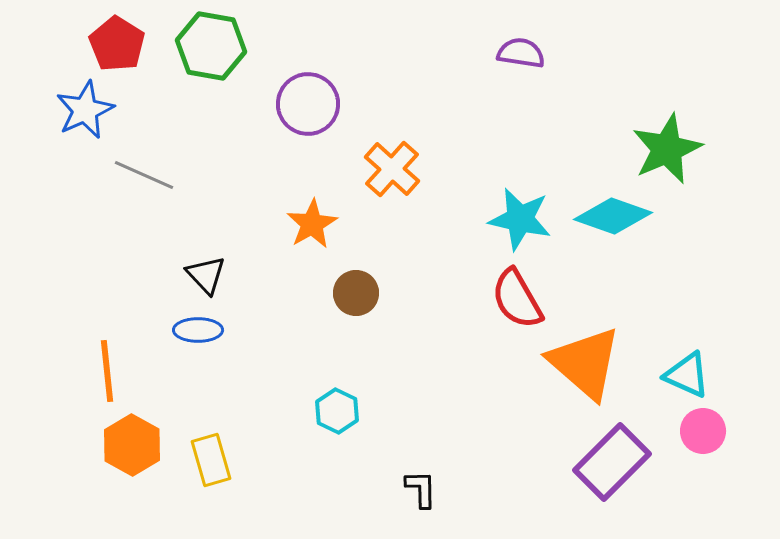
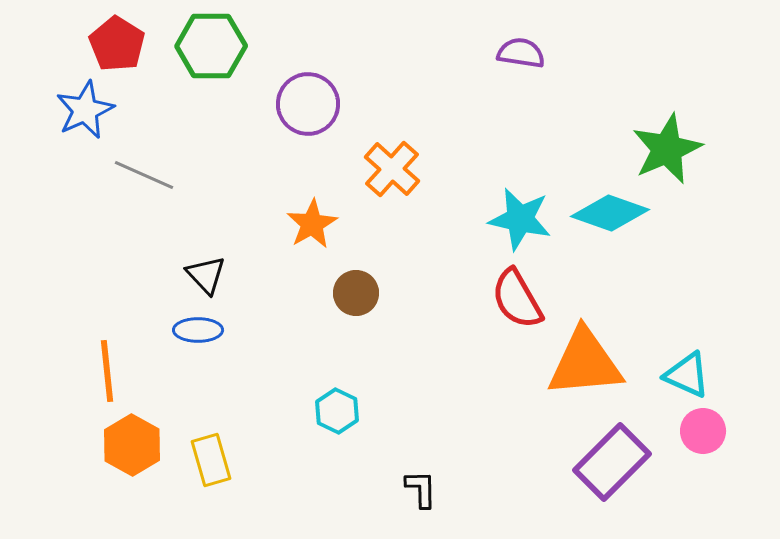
green hexagon: rotated 10 degrees counterclockwise
cyan diamond: moved 3 px left, 3 px up
orange triangle: rotated 46 degrees counterclockwise
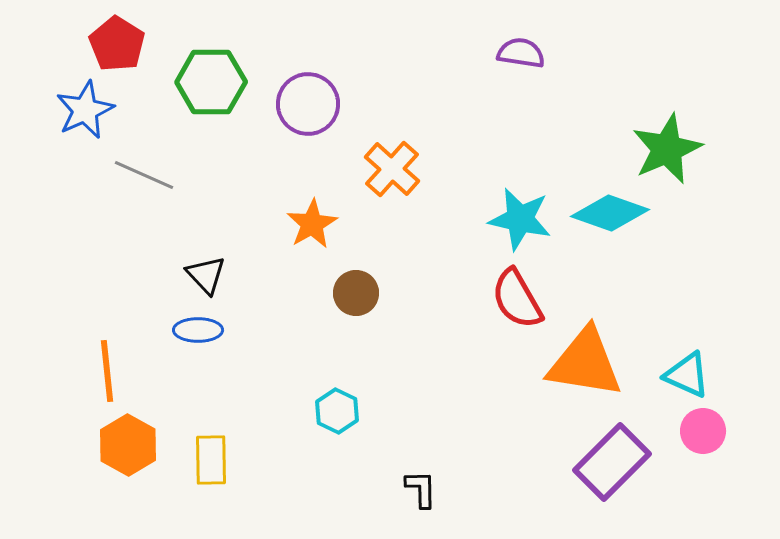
green hexagon: moved 36 px down
orange triangle: rotated 14 degrees clockwise
orange hexagon: moved 4 px left
yellow rectangle: rotated 15 degrees clockwise
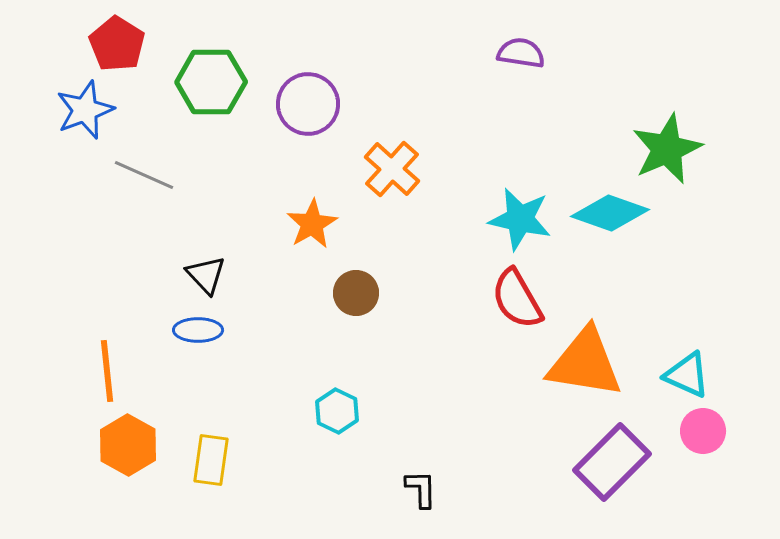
blue star: rotated 4 degrees clockwise
yellow rectangle: rotated 9 degrees clockwise
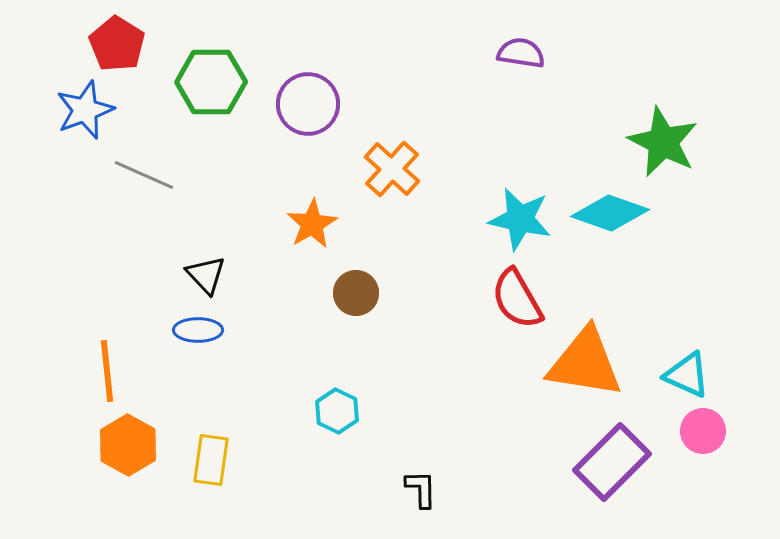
green star: moved 4 px left, 7 px up; rotated 22 degrees counterclockwise
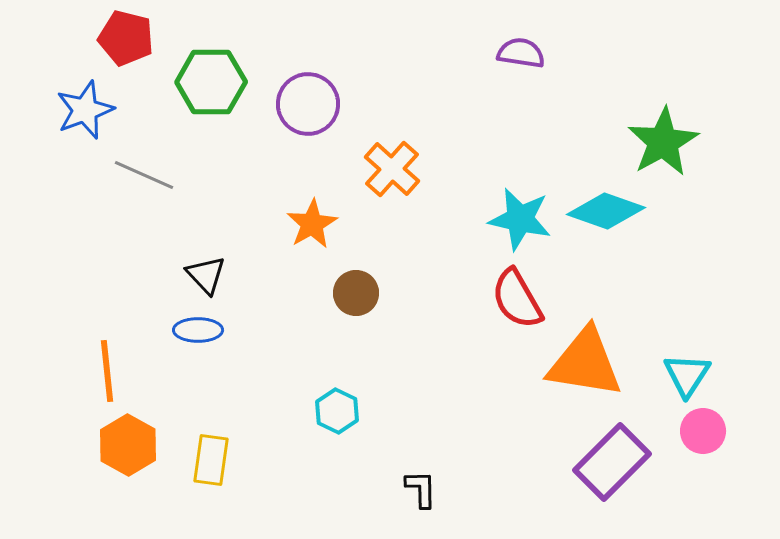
red pentagon: moved 9 px right, 6 px up; rotated 18 degrees counterclockwise
green star: rotated 16 degrees clockwise
cyan diamond: moved 4 px left, 2 px up
cyan triangle: rotated 39 degrees clockwise
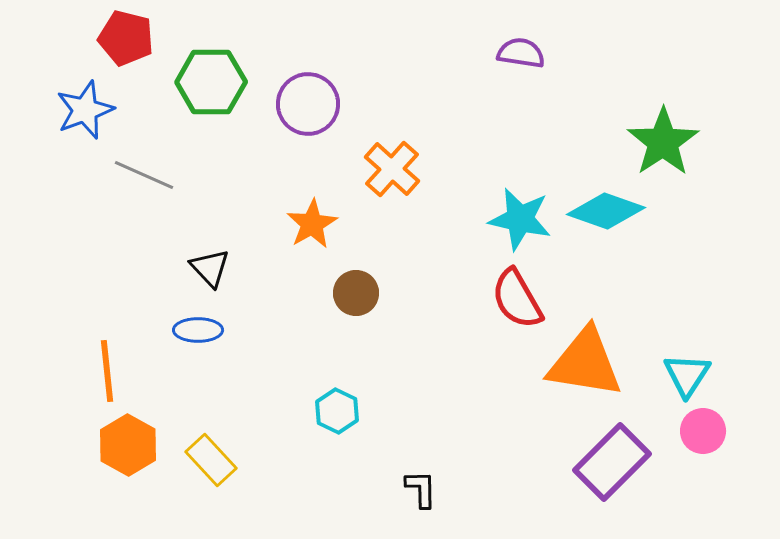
green star: rotated 4 degrees counterclockwise
black triangle: moved 4 px right, 7 px up
yellow rectangle: rotated 51 degrees counterclockwise
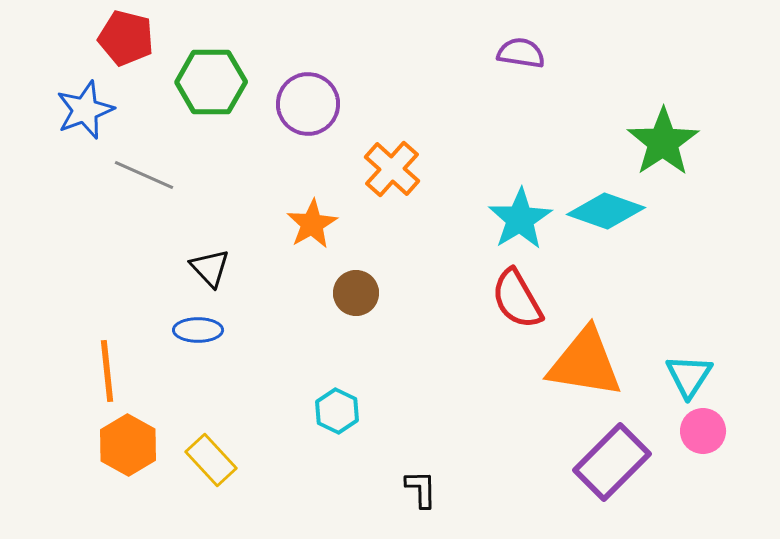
cyan star: rotated 28 degrees clockwise
cyan triangle: moved 2 px right, 1 px down
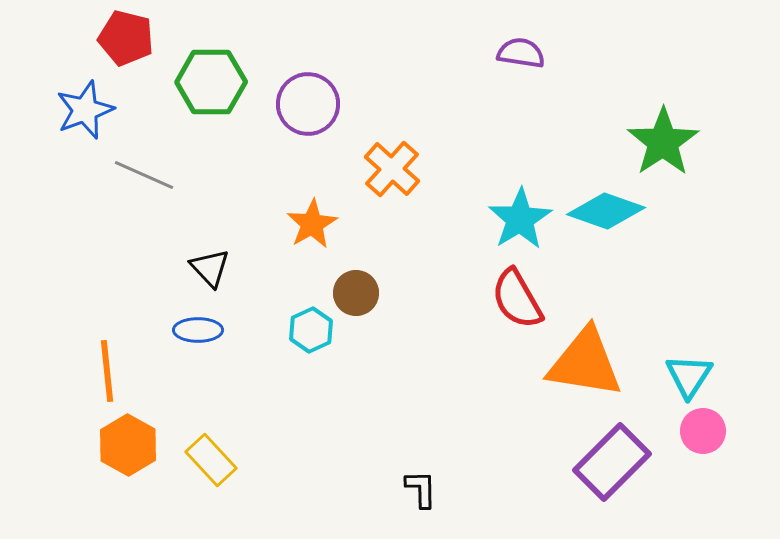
cyan hexagon: moved 26 px left, 81 px up; rotated 9 degrees clockwise
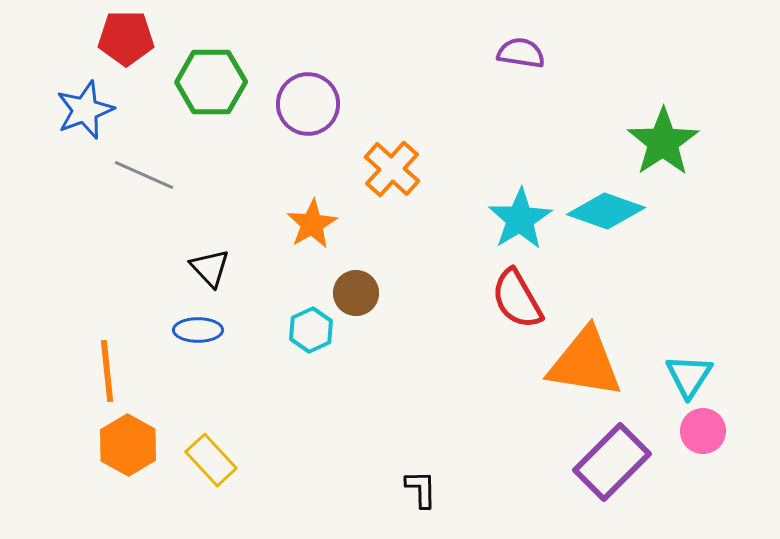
red pentagon: rotated 14 degrees counterclockwise
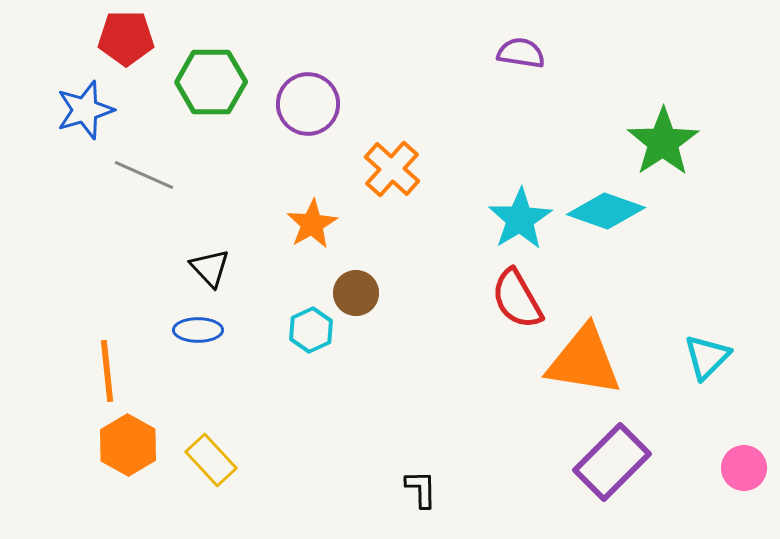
blue star: rotated 4 degrees clockwise
orange triangle: moved 1 px left, 2 px up
cyan triangle: moved 18 px right, 19 px up; rotated 12 degrees clockwise
pink circle: moved 41 px right, 37 px down
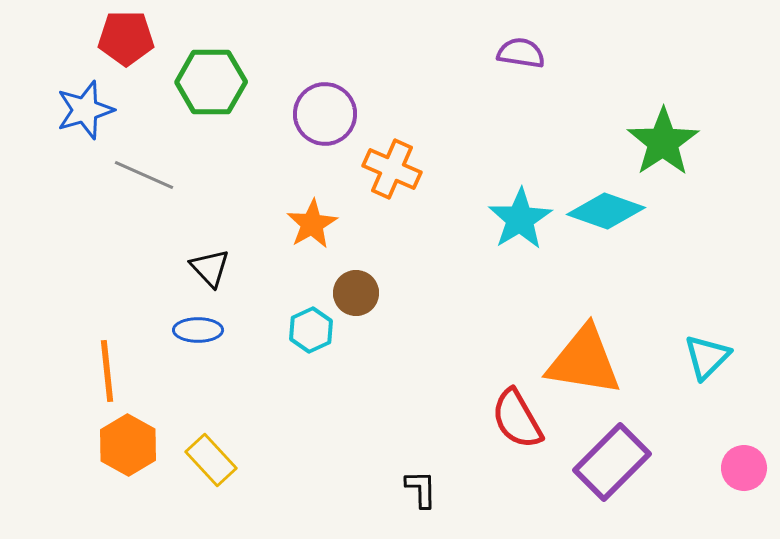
purple circle: moved 17 px right, 10 px down
orange cross: rotated 18 degrees counterclockwise
red semicircle: moved 120 px down
